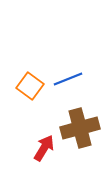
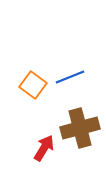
blue line: moved 2 px right, 2 px up
orange square: moved 3 px right, 1 px up
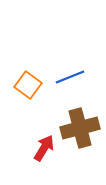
orange square: moved 5 px left
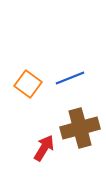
blue line: moved 1 px down
orange square: moved 1 px up
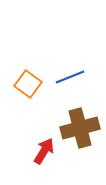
blue line: moved 1 px up
red arrow: moved 3 px down
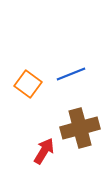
blue line: moved 1 px right, 3 px up
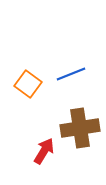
brown cross: rotated 6 degrees clockwise
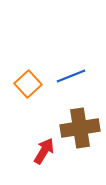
blue line: moved 2 px down
orange square: rotated 12 degrees clockwise
